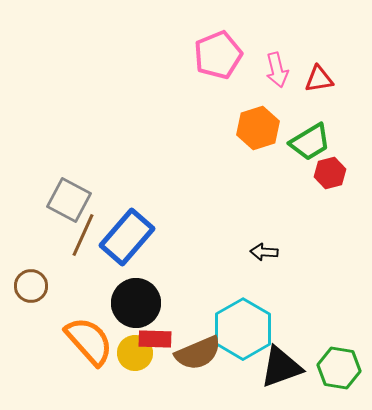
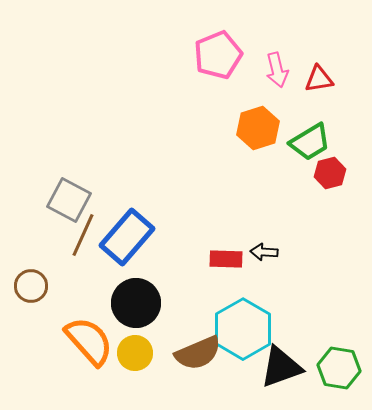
red rectangle: moved 71 px right, 80 px up
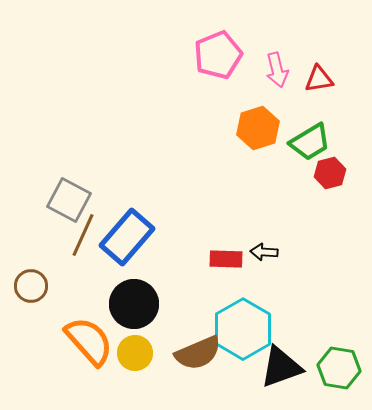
black circle: moved 2 px left, 1 px down
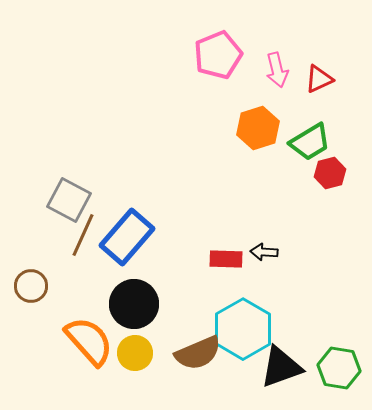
red triangle: rotated 16 degrees counterclockwise
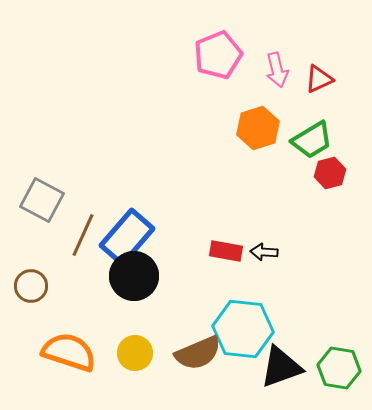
green trapezoid: moved 2 px right, 2 px up
gray square: moved 27 px left
red rectangle: moved 8 px up; rotated 8 degrees clockwise
black circle: moved 28 px up
cyan hexagon: rotated 24 degrees counterclockwise
orange semicircle: moved 20 px left, 11 px down; rotated 30 degrees counterclockwise
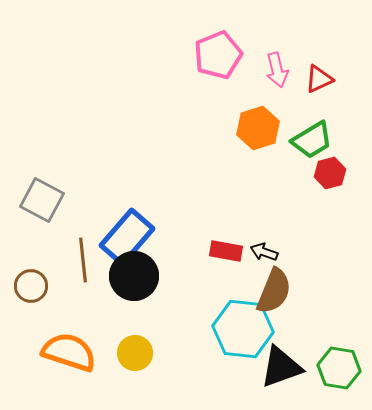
brown line: moved 25 px down; rotated 30 degrees counterclockwise
black arrow: rotated 16 degrees clockwise
brown semicircle: moved 76 px right, 62 px up; rotated 45 degrees counterclockwise
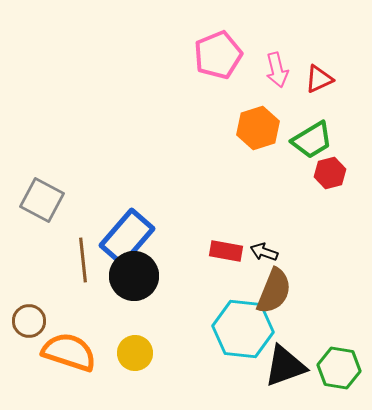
brown circle: moved 2 px left, 35 px down
black triangle: moved 4 px right, 1 px up
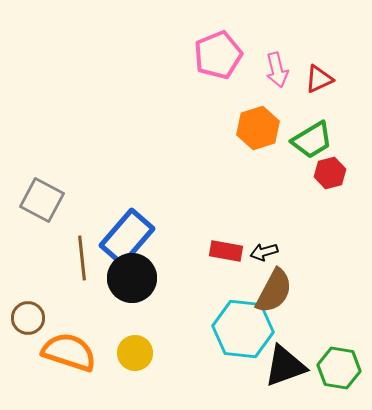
black arrow: rotated 36 degrees counterclockwise
brown line: moved 1 px left, 2 px up
black circle: moved 2 px left, 2 px down
brown semicircle: rotated 6 degrees clockwise
brown circle: moved 1 px left, 3 px up
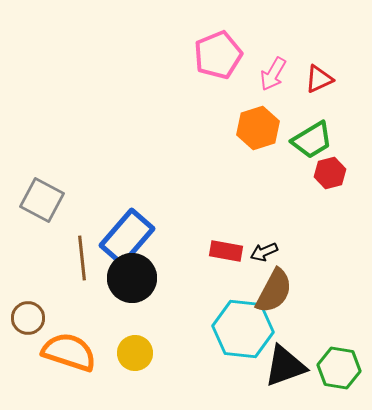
pink arrow: moved 4 px left, 4 px down; rotated 44 degrees clockwise
black arrow: rotated 8 degrees counterclockwise
